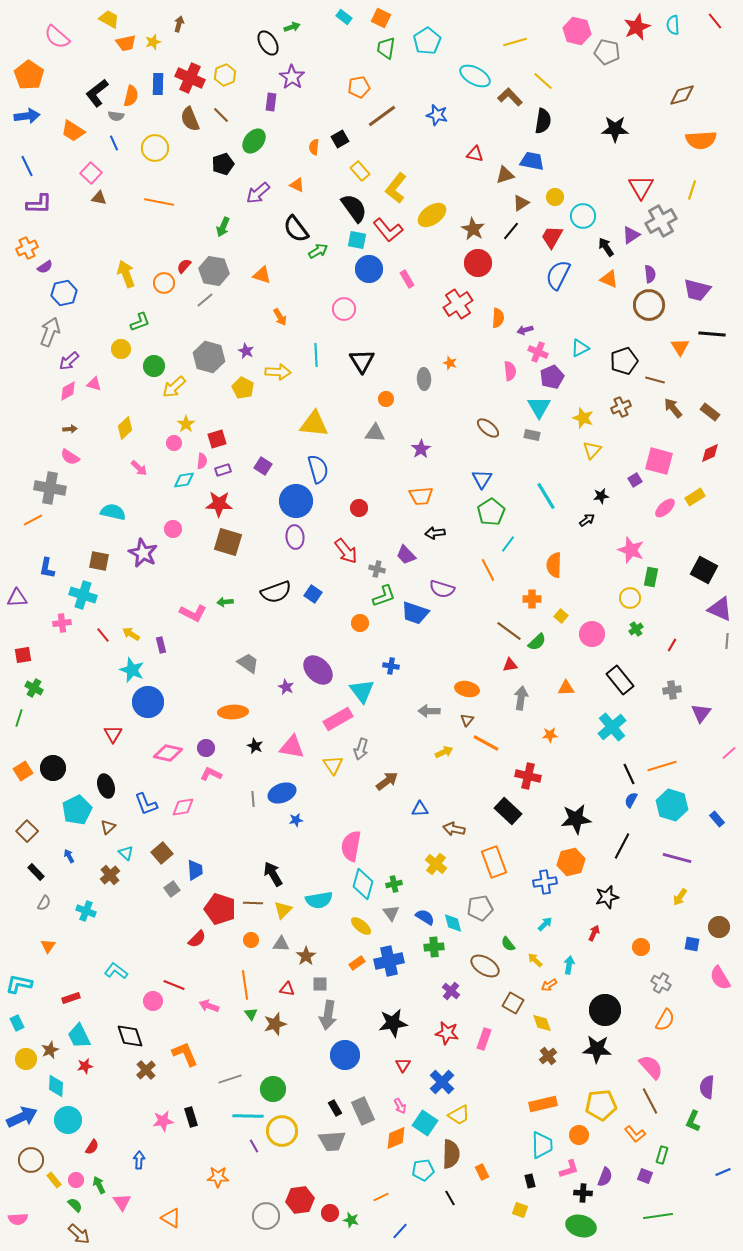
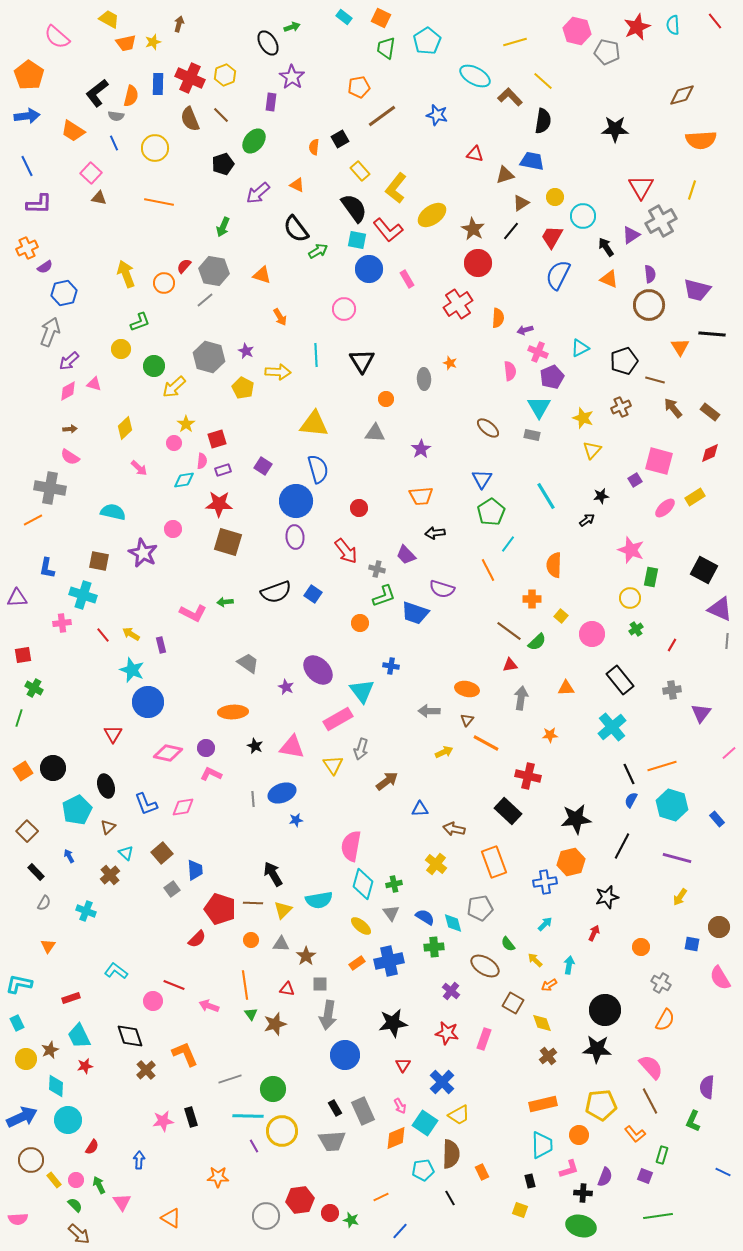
blue line at (723, 1172): rotated 49 degrees clockwise
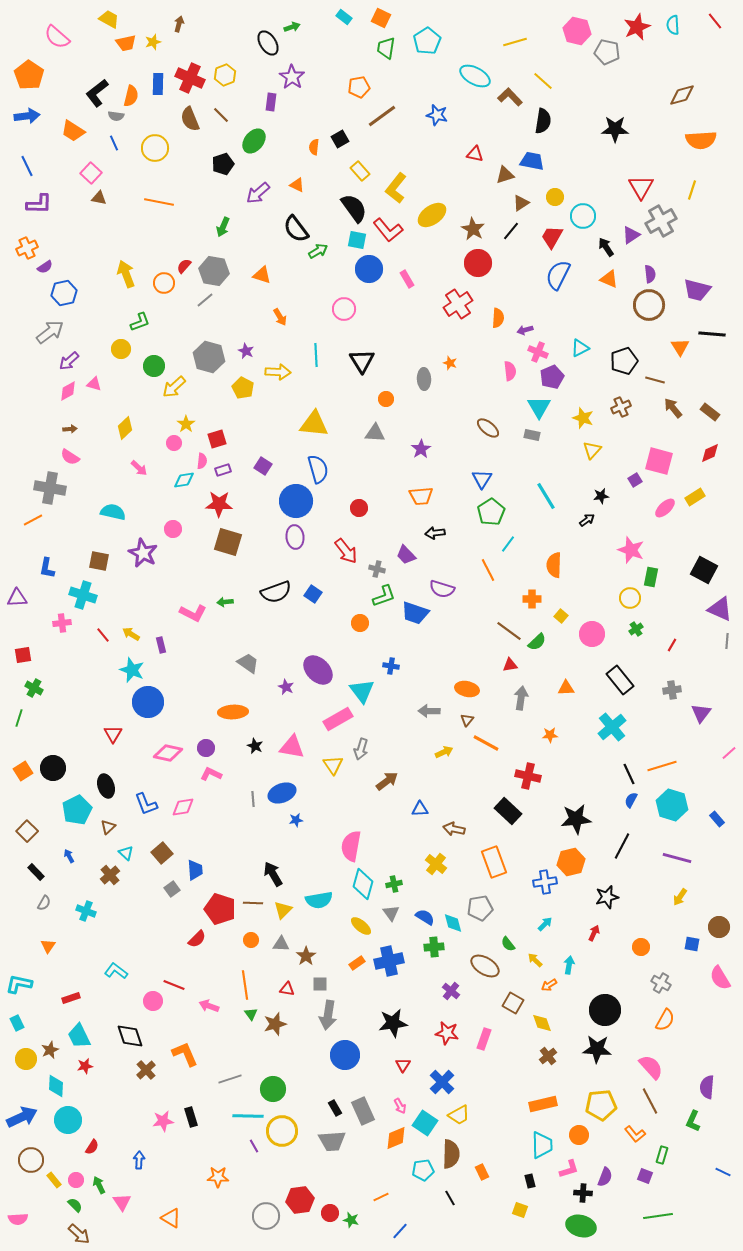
gray arrow at (50, 332): rotated 32 degrees clockwise
